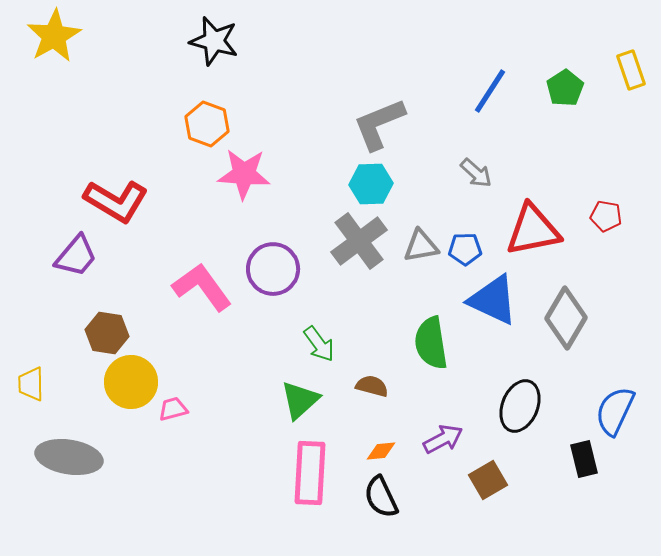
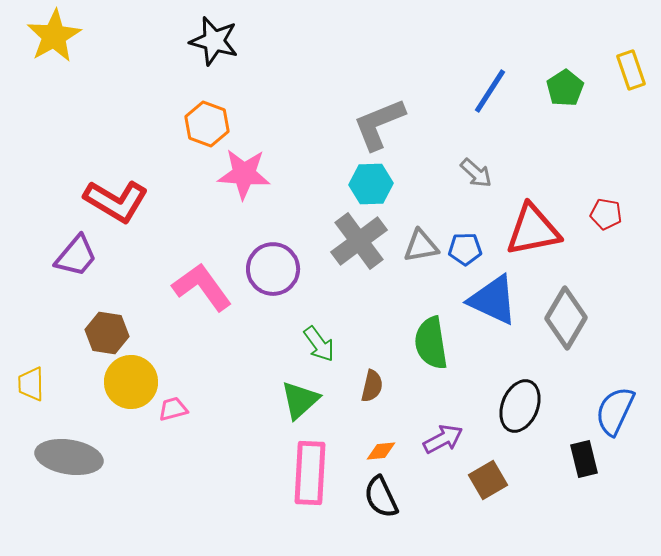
red pentagon: moved 2 px up
brown semicircle: rotated 88 degrees clockwise
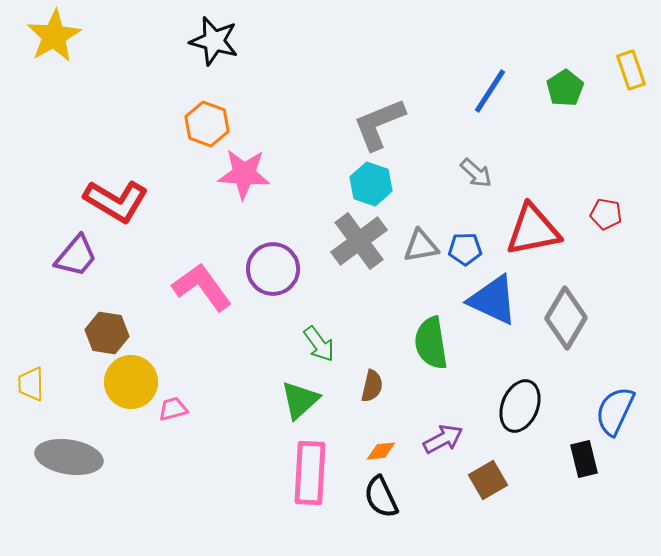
cyan hexagon: rotated 21 degrees clockwise
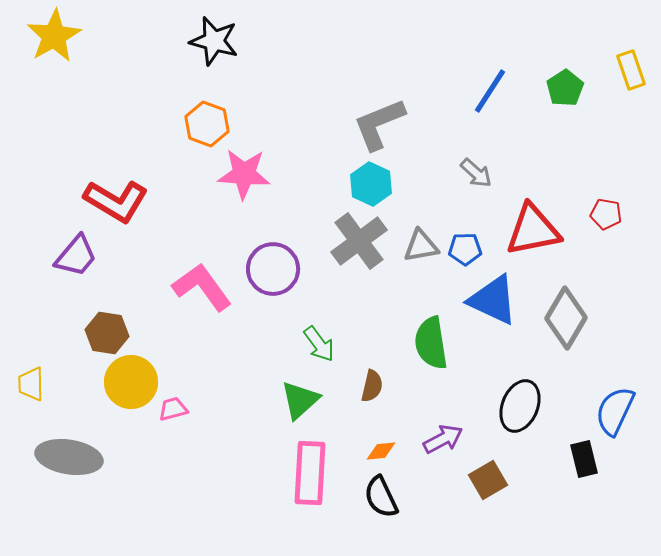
cyan hexagon: rotated 6 degrees clockwise
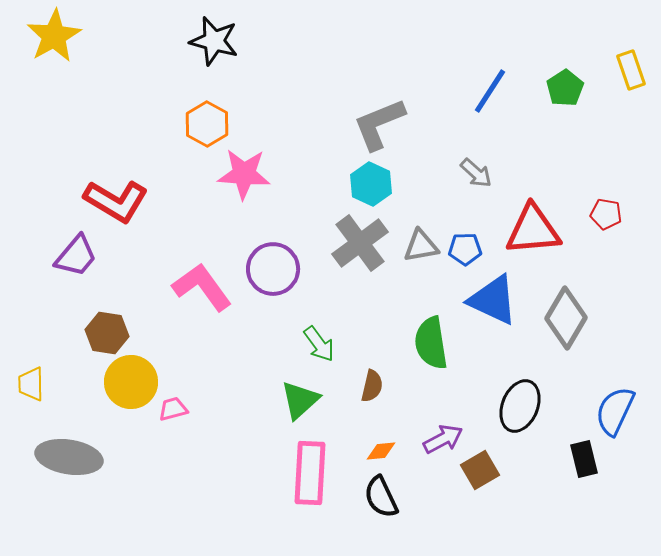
orange hexagon: rotated 9 degrees clockwise
red triangle: rotated 6 degrees clockwise
gray cross: moved 1 px right, 2 px down
brown square: moved 8 px left, 10 px up
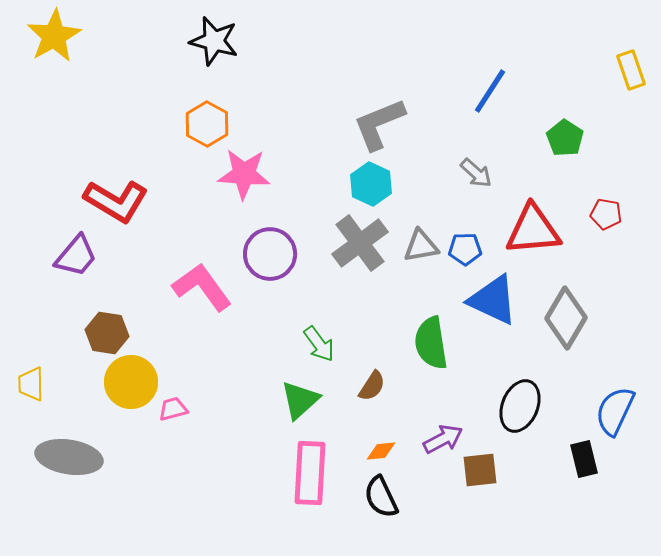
green pentagon: moved 50 px down; rotated 6 degrees counterclockwise
purple circle: moved 3 px left, 15 px up
brown semicircle: rotated 20 degrees clockwise
brown square: rotated 24 degrees clockwise
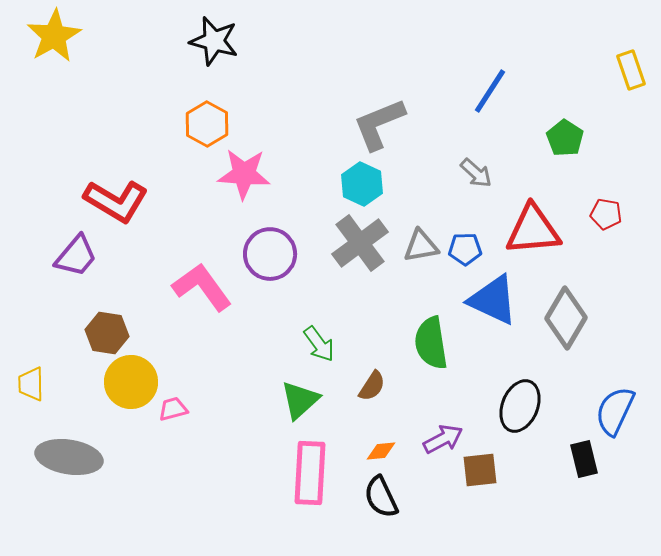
cyan hexagon: moved 9 px left
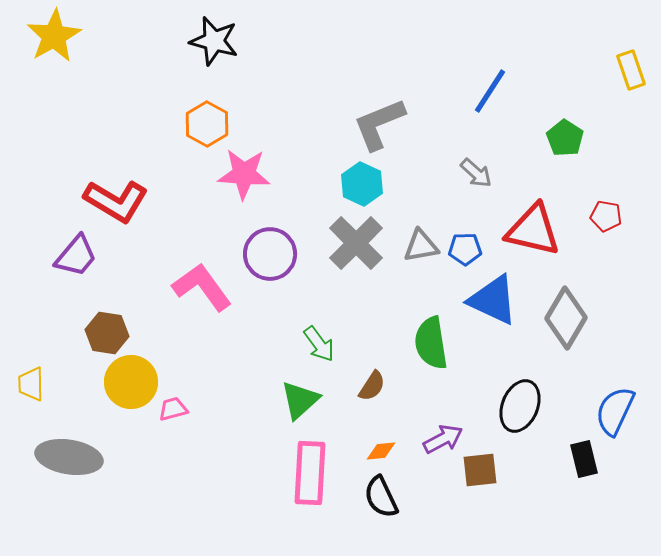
red pentagon: moved 2 px down
red triangle: rotated 18 degrees clockwise
gray cross: moved 4 px left; rotated 8 degrees counterclockwise
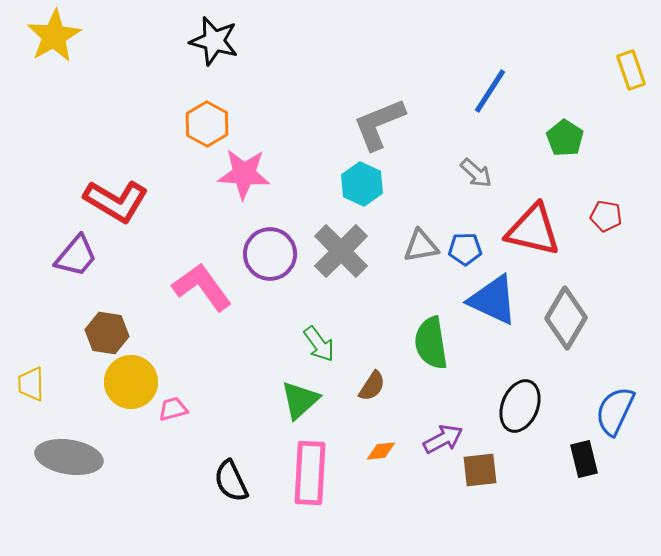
gray cross: moved 15 px left, 8 px down
black semicircle: moved 150 px left, 16 px up
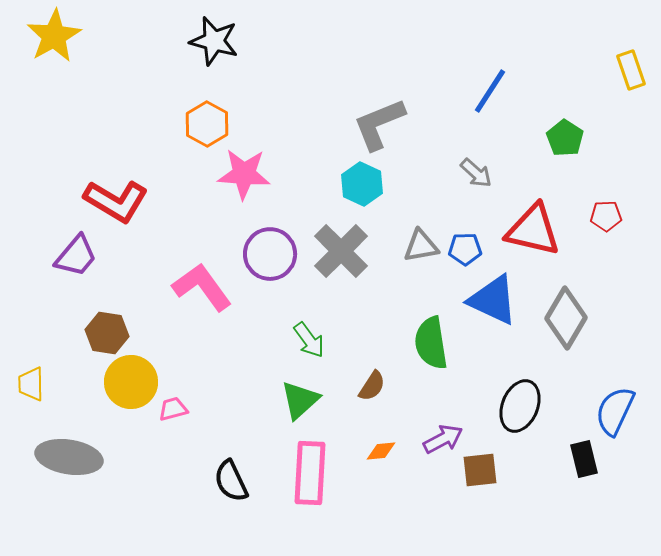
red pentagon: rotated 12 degrees counterclockwise
green arrow: moved 10 px left, 4 px up
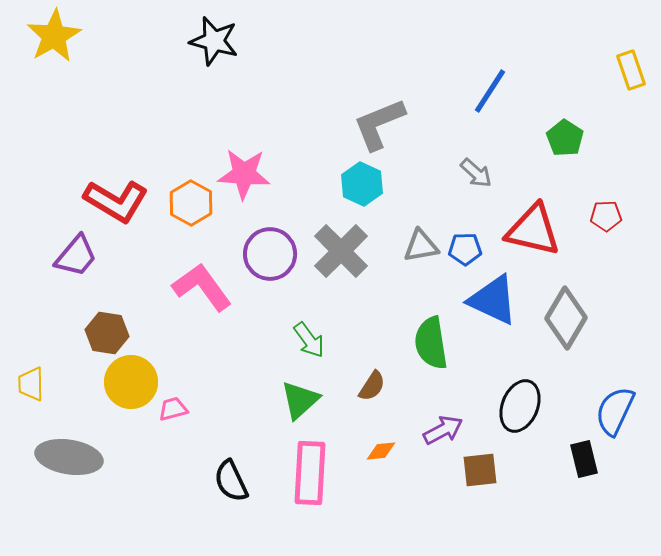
orange hexagon: moved 16 px left, 79 px down
purple arrow: moved 9 px up
